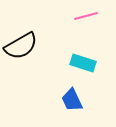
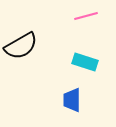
cyan rectangle: moved 2 px right, 1 px up
blue trapezoid: rotated 25 degrees clockwise
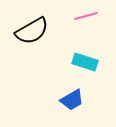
black semicircle: moved 11 px right, 15 px up
blue trapezoid: rotated 120 degrees counterclockwise
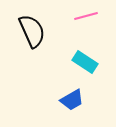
black semicircle: rotated 84 degrees counterclockwise
cyan rectangle: rotated 15 degrees clockwise
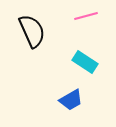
blue trapezoid: moved 1 px left
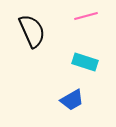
cyan rectangle: rotated 15 degrees counterclockwise
blue trapezoid: moved 1 px right
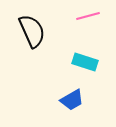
pink line: moved 2 px right
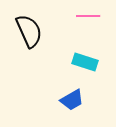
pink line: rotated 15 degrees clockwise
black semicircle: moved 3 px left
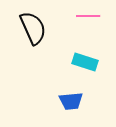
black semicircle: moved 4 px right, 3 px up
blue trapezoid: moved 1 px left, 1 px down; rotated 25 degrees clockwise
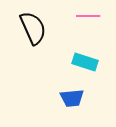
blue trapezoid: moved 1 px right, 3 px up
